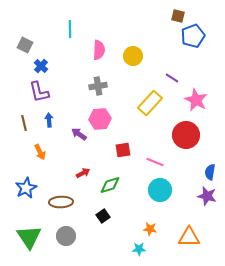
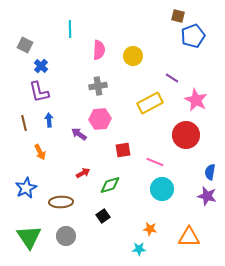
yellow rectangle: rotated 20 degrees clockwise
cyan circle: moved 2 px right, 1 px up
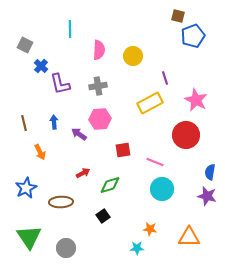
purple line: moved 7 px left; rotated 40 degrees clockwise
purple L-shape: moved 21 px right, 8 px up
blue arrow: moved 5 px right, 2 px down
gray circle: moved 12 px down
cyan star: moved 2 px left, 1 px up
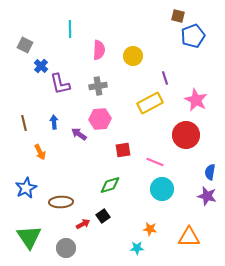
red arrow: moved 51 px down
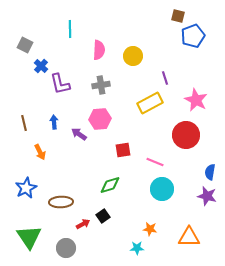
gray cross: moved 3 px right, 1 px up
